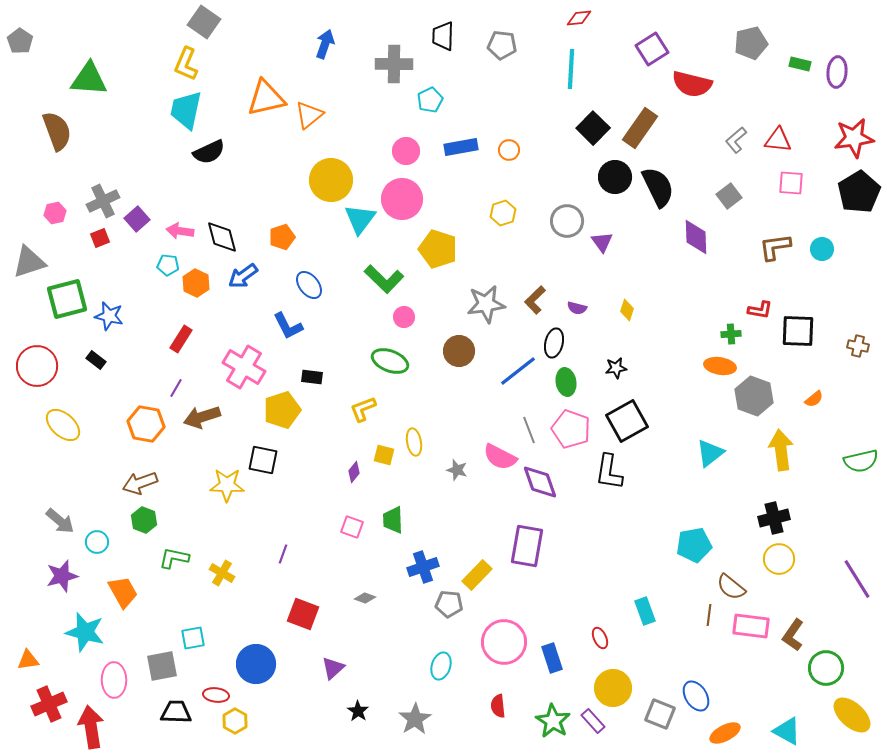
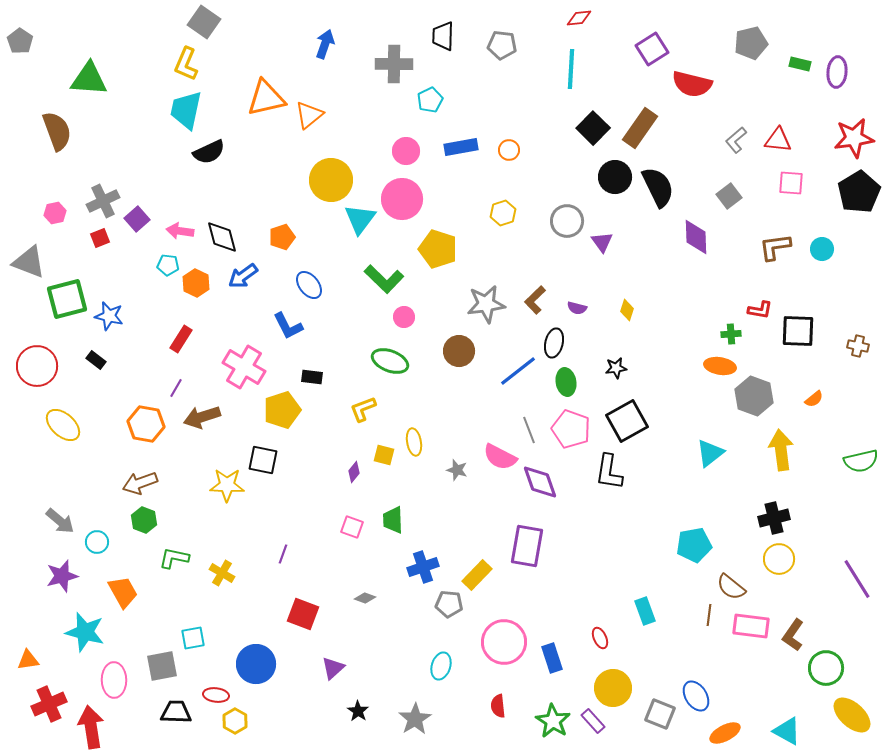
gray triangle at (29, 262): rotated 39 degrees clockwise
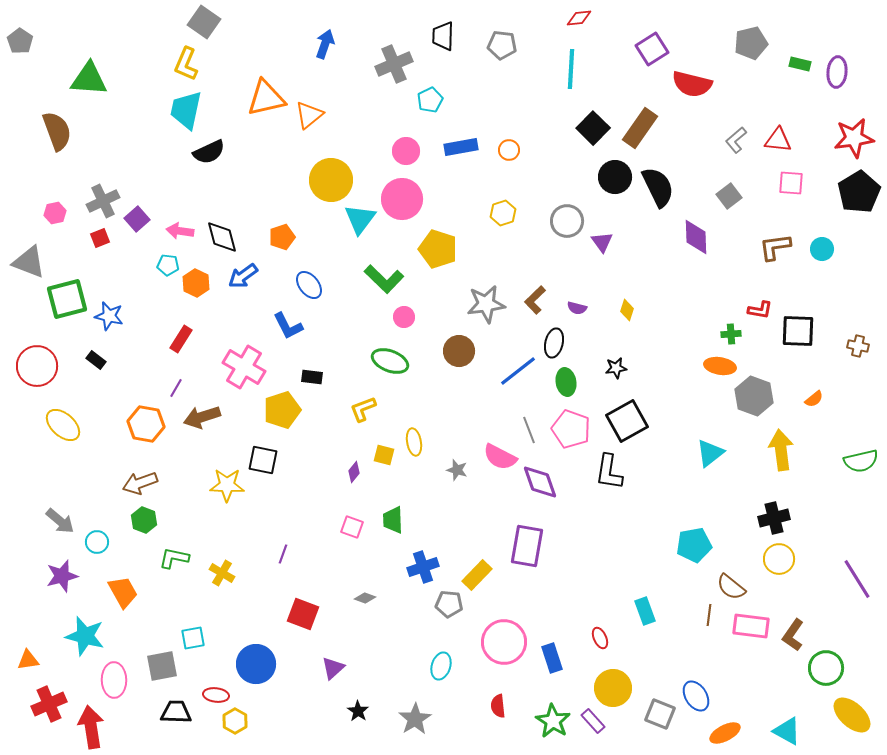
gray cross at (394, 64): rotated 24 degrees counterclockwise
cyan star at (85, 632): moved 4 px down
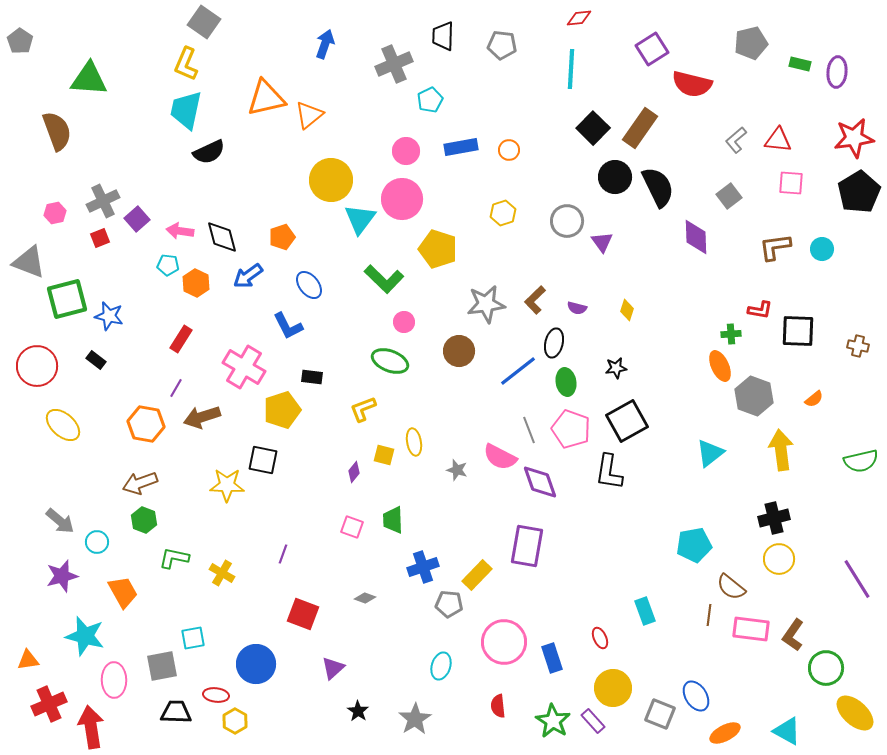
blue arrow at (243, 276): moved 5 px right
pink circle at (404, 317): moved 5 px down
orange ellipse at (720, 366): rotated 56 degrees clockwise
pink rectangle at (751, 626): moved 3 px down
yellow ellipse at (852, 715): moved 3 px right, 2 px up
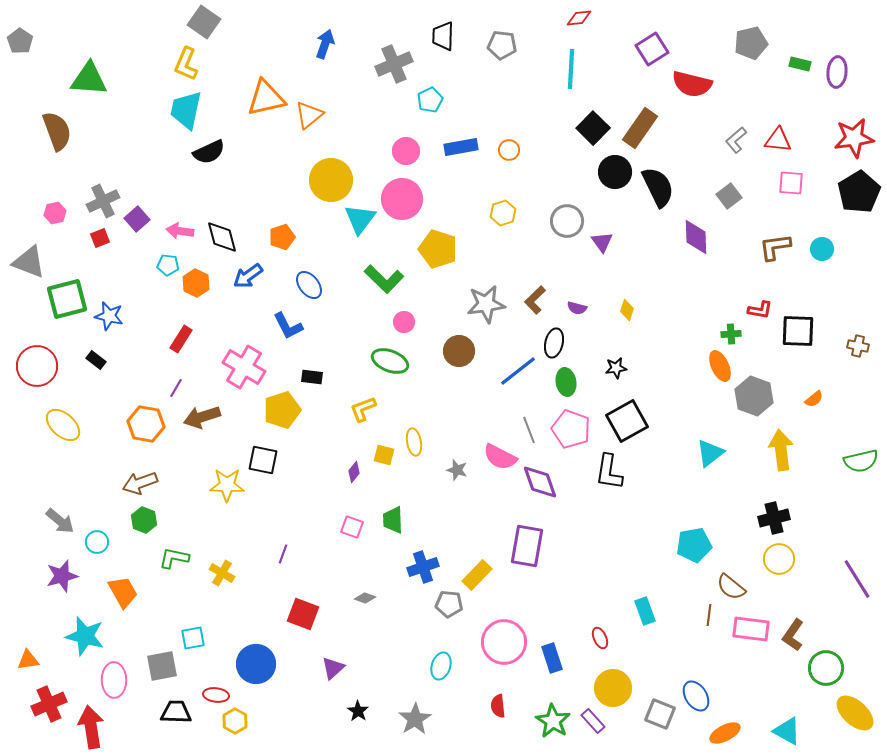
black circle at (615, 177): moved 5 px up
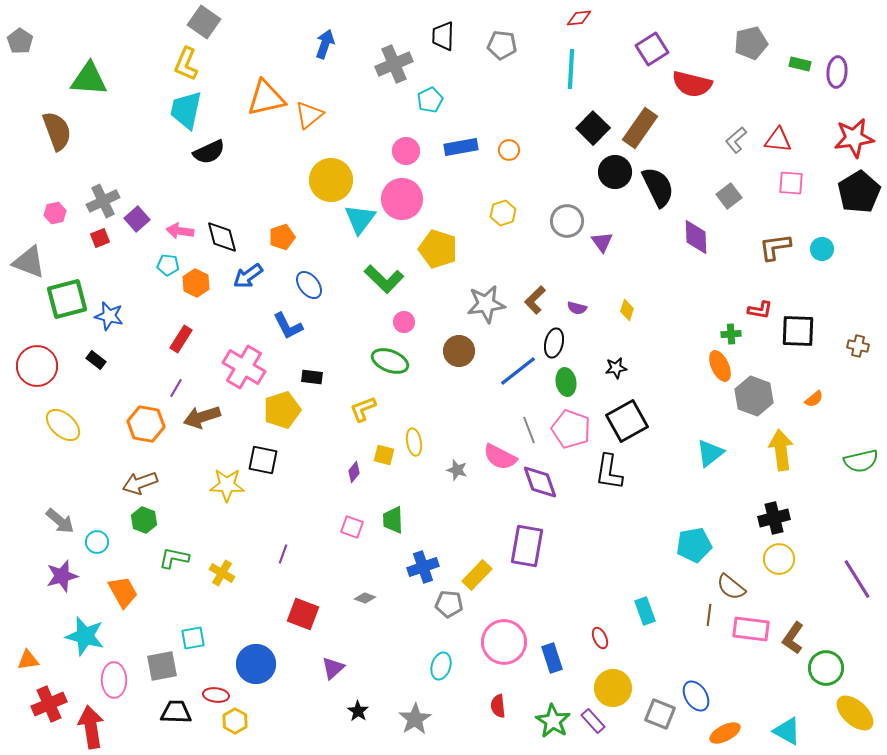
brown L-shape at (793, 635): moved 3 px down
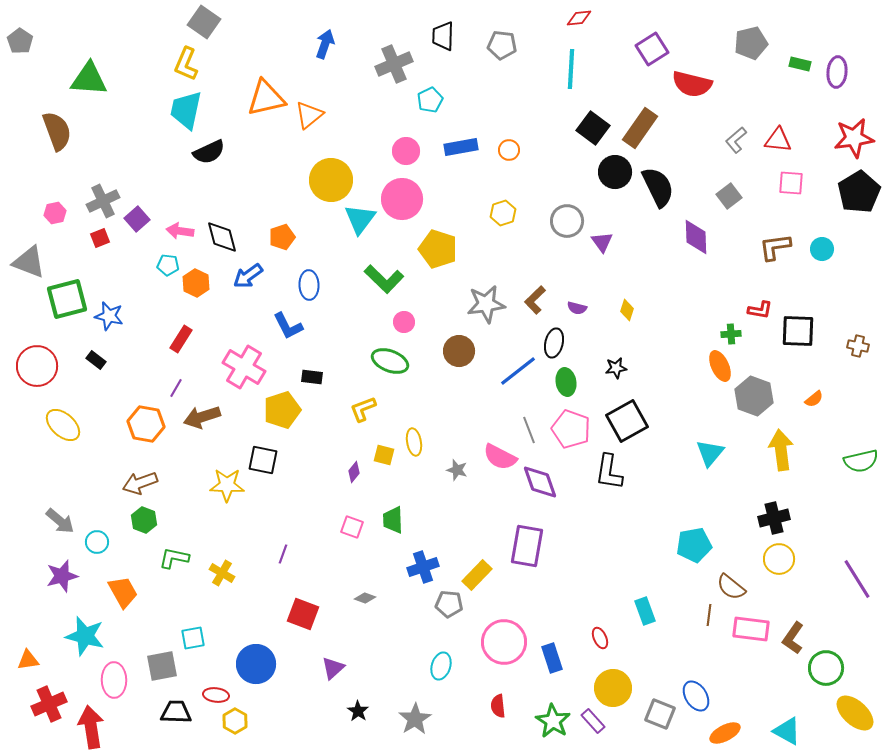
black square at (593, 128): rotated 8 degrees counterclockwise
blue ellipse at (309, 285): rotated 36 degrees clockwise
cyan triangle at (710, 453): rotated 12 degrees counterclockwise
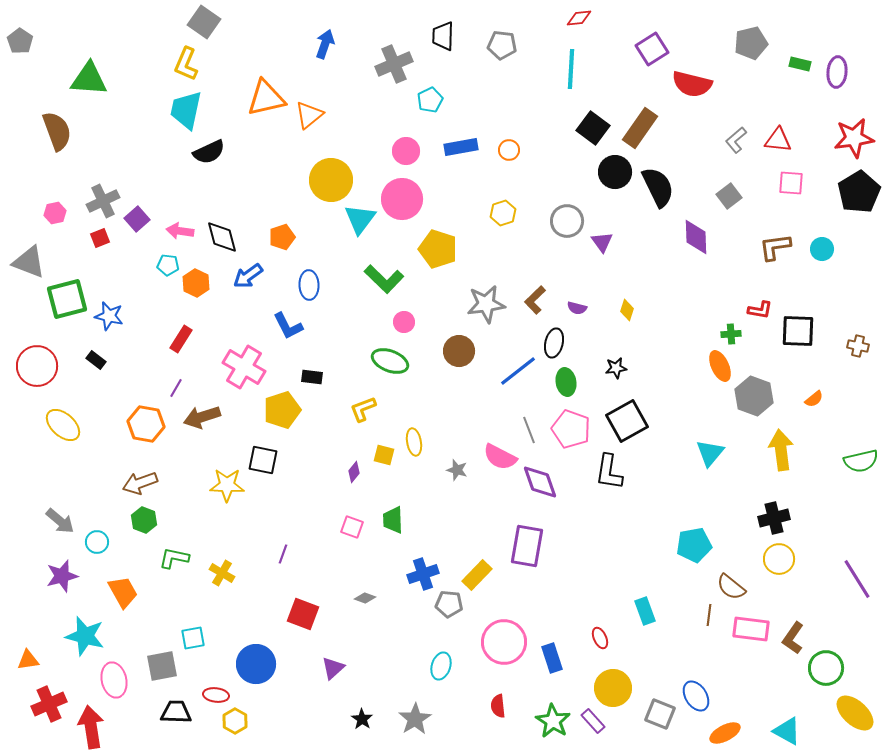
blue cross at (423, 567): moved 7 px down
pink ellipse at (114, 680): rotated 12 degrees counterclockwise
black star at (358, 711): moved 4 px right, 8 px down
